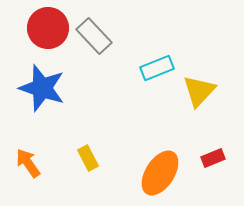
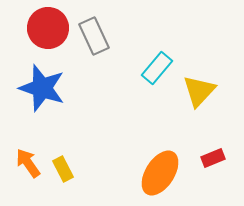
gray rectangle: rotated 18 degrees clockwise
cyan rectangle: rotated 28 degrees counterclockwise
yellow rectangle: moved 25 px left, 11 px down
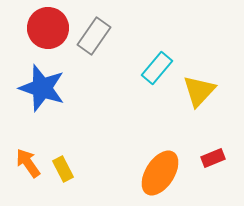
gray rectangle: rotated 60 degrees clockwise
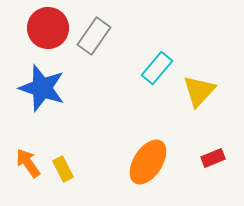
orange ellipse: moved 12 px left, 11 px up
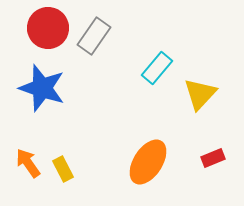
yellow triangle: moved 1 px right, 3 px down
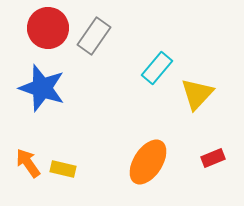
yellow triangle: moved 3 px left
yellow rectangle: rotated 50 degrees counterclockwise
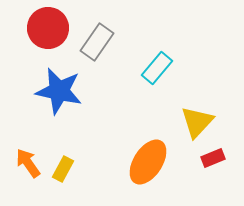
gray rectangle: moved 3 px right, 6 px down
blue star: moved 17 px right, 3 px down; rotated 6 degrees counterclockwise
yellow triangle: moved 28 px down
yellow rectangle: rotated 75 degrees counterclockwise
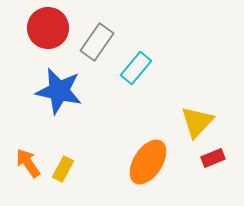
cyan rectangle: moved 21 px left
